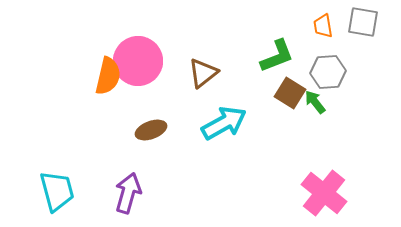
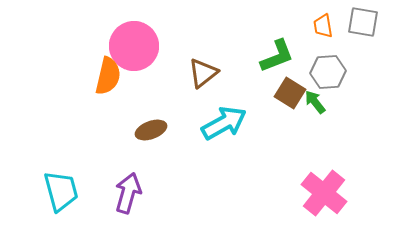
pink circle: moved 4 px left, 15 px up
cyan trapezoid: moved 4 px right
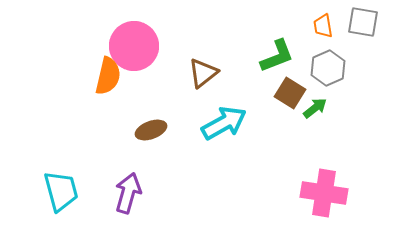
gray hexagon: moved 4 px up; rotated 20 degrees counterclockwise
green arrow: moved 6 px down; rotated 90 degrees clockwise
pink cross: rotated 30 degrees counterclockwise
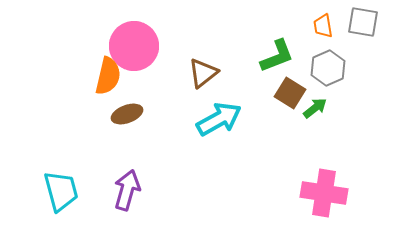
cyan arrow: moved 5 px left, 4 px up
brown ellipse: moved 24 px left, 16 px up
purple arrow: moved 1 px left, 3 px up
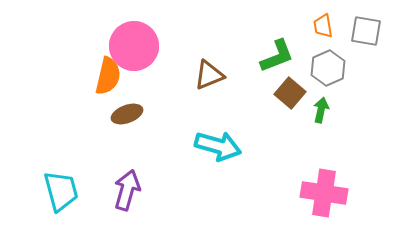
gray square: moved 3 px right, 9 px down
brown triangle: moved 6 px right, 2 px down; rotated 16 degrees clockwise
brown square: rotated 8 degrees clockwise
green arrow: moved 6 px right, 2 px down; rotated 40 degrees counterclockwise
cyan arrow: moved 1 px left, 27 px down; rotated 45 degrees clockwise
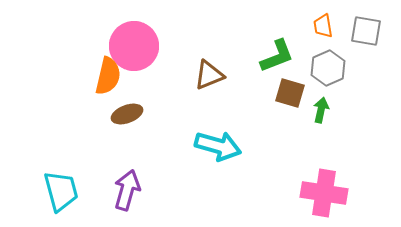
brown square: rotated 24 degrees counterclockwise
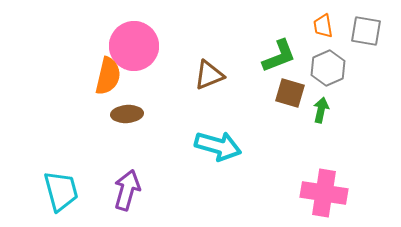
green L-shape: moved 2 px right
brown ellipse: rotated 16 degrees clockwise
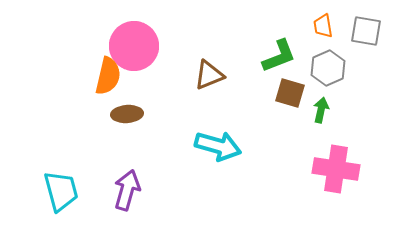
pink cross: moved 12 px right, 24 px up
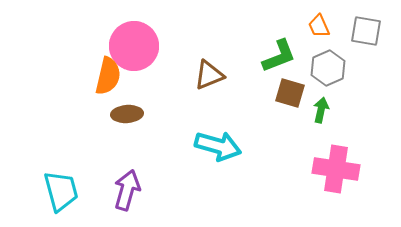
orange trapezoid: moved 4 px left; rotated 15 degrees counterclockwise
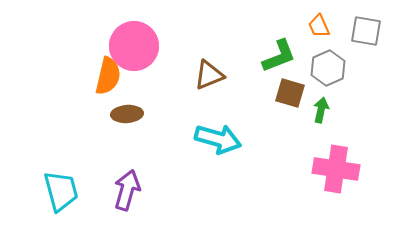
cyan arrow: moved 7 px up
